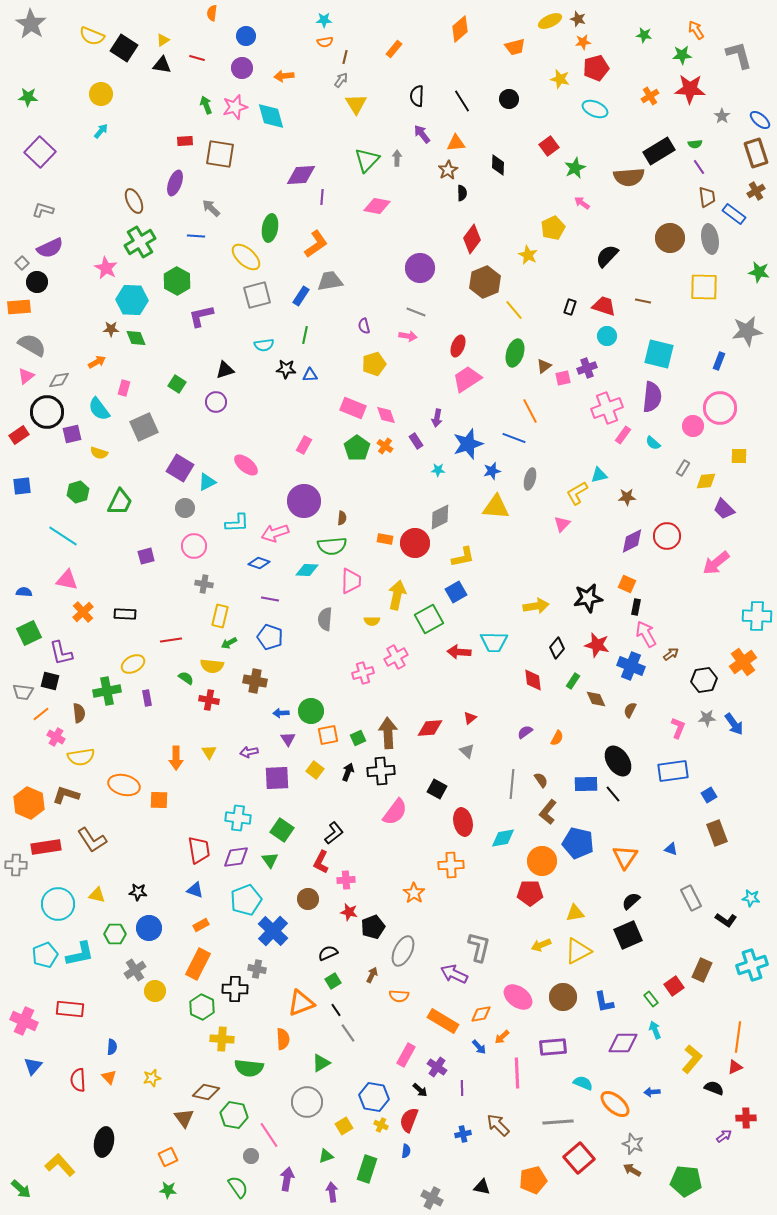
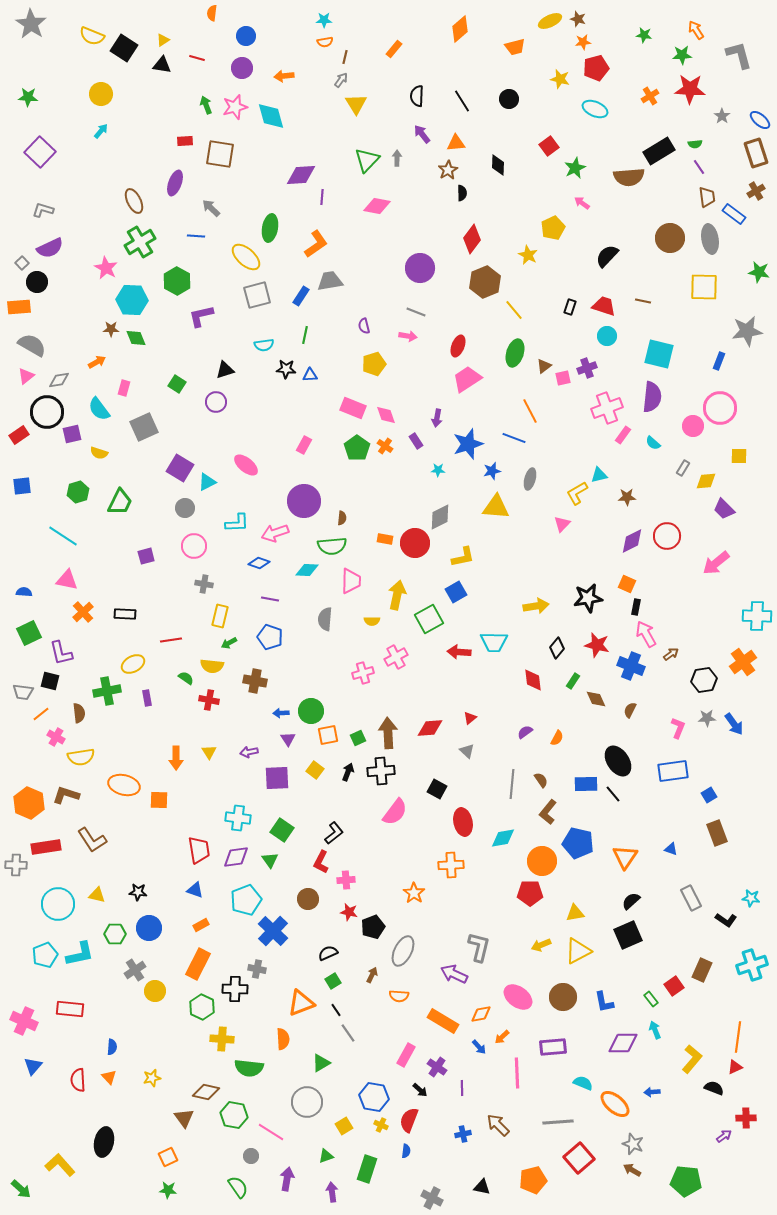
pink line at (269, 1135): moved 2 px right, 3 px up; rotated 24 degrees counterclockwise
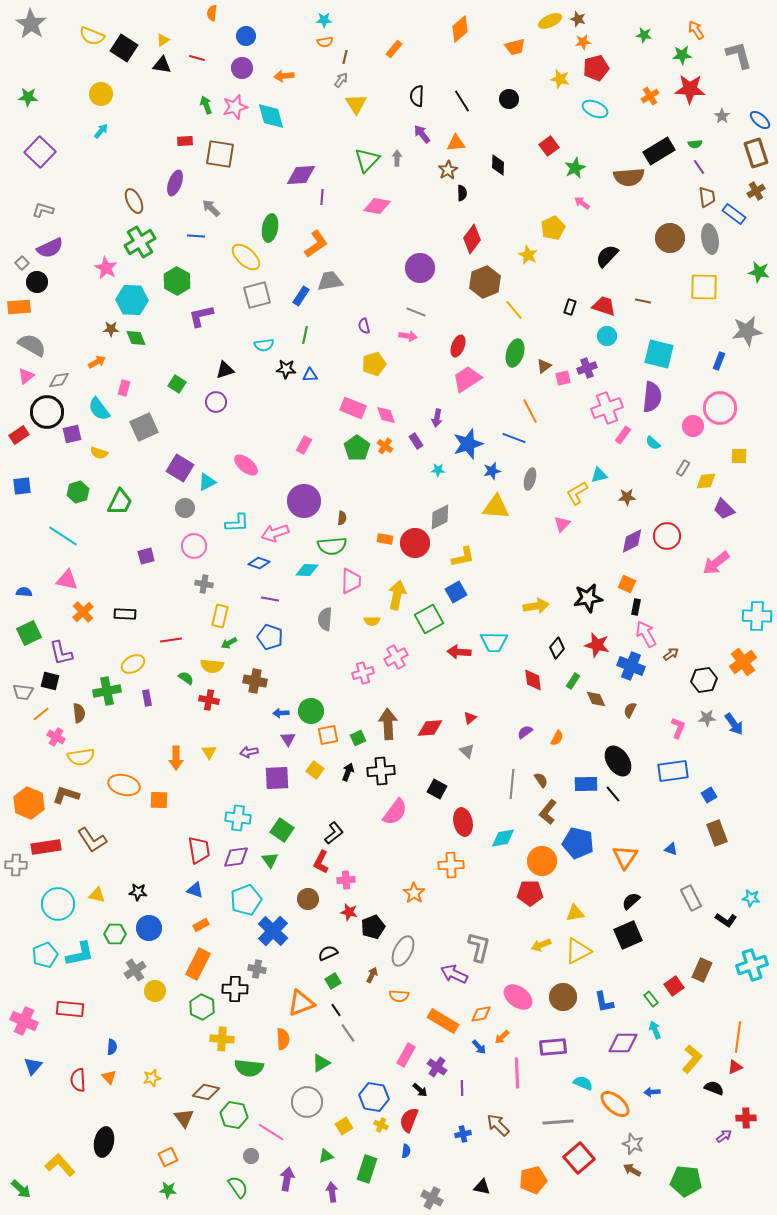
brown arrow at (388, 733): moved 9 px up
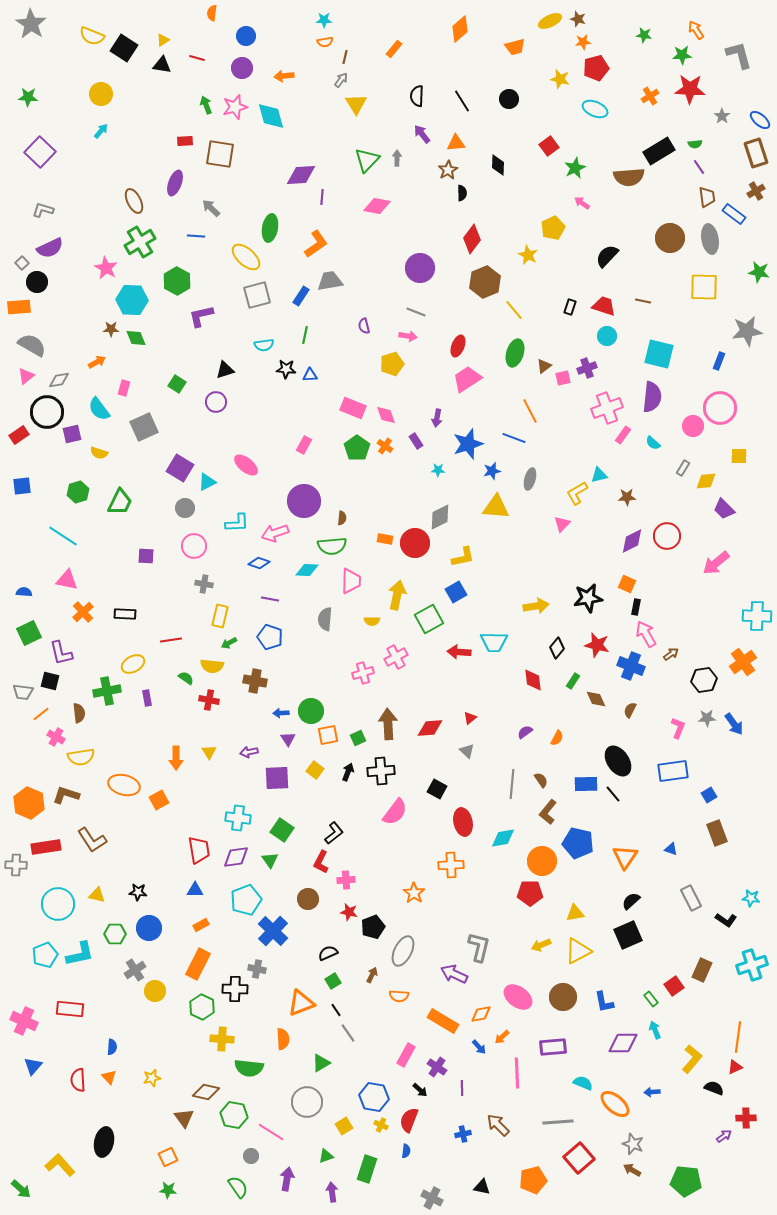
yellow pentagon at (374, 364): moved 18 px right
purple square at (146, 556): rotated 18 degrees clockwise
orange square at (159, 800): rotated 30 degrees counterclockwise
blue triangle at (195, 890): rotated 18 degrees counterclockwise
